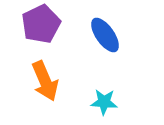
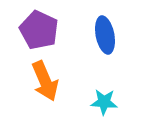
purple pentagon: moved 2 px left, 6 px down; rotated 21 degrees counterclockwise
blue ellipse: rotated 24 degrees clockwise
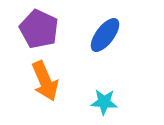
purple pentagon: moved 1 px up
blue ellipse: rotated 48 degrees clockwise
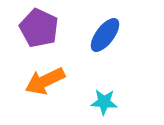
purple pentagon: moved 1 px up
orange arrow: rotated 87 degrees clockwise
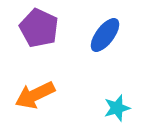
orange arrow: moved 10 px left, 14 px down
cyan star: moved 13 px right, 6 px down; rotated 20 degrees counterclockwise
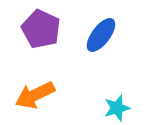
purple pentagon: moved 2 px right, 1 px down
blue ellipse: moved 4 px left
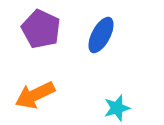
blue ellipse: rotated 9 degrees counterclockwise
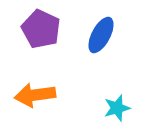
orange arrow: rotated 18 degrees clockwise
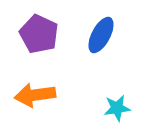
purple pentagon: moved 2 px left, 5 px down
cyan star: rotated 8 degrees clockwise
